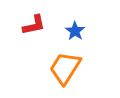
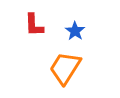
red L-shape: rotated 100 degrees clockwise
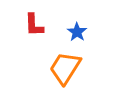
blue star: moved 2 px right, 1 px down
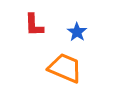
orange trapezoid: rotated 81 degrees clockwise
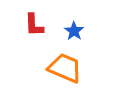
blue star: moved 3 px left, 1 px up
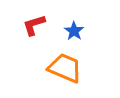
red L-shape: rotated 75 degrees clockwise
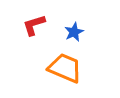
blue star: moved 1 px down; rotated 12 degrees clockwise
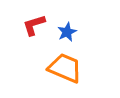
blue star: moved 7 px left
